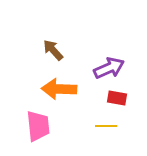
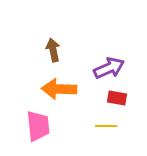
brown arrow: rotated 30 degrees clockwise
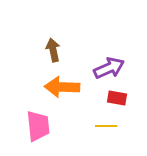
orange arrow: moved 3 px right, 2 px up
